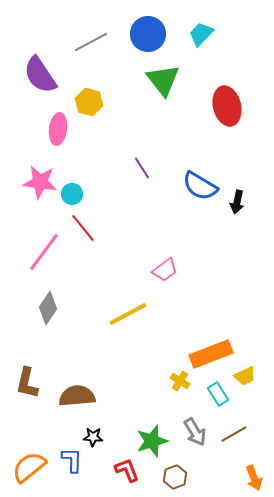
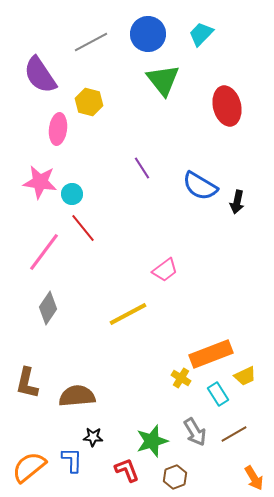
yellow cross: moved 1 px right, 3 px up
orange arrow: rotated 10 degrees counterclockwise
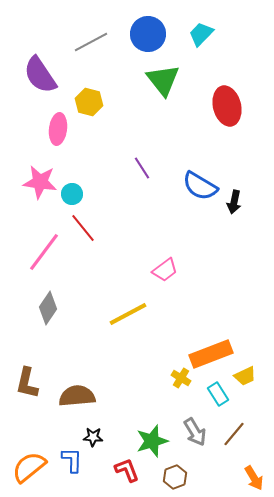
black arrow: moved 3 px left
brown line: rotated 20 degrees counterclockwise
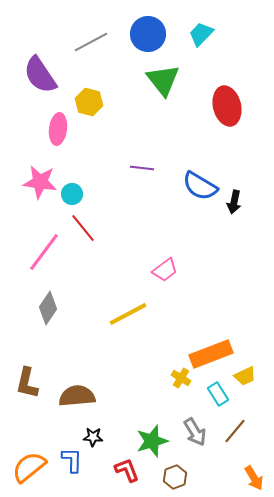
purple line: rotated 50 degrees counterclockwise
brown line: moved 1 px right, 3 px up
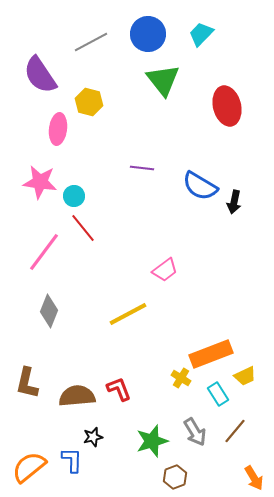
cyan circle: moved 2 px right, 2 px down
gray diamond: moved 1 px right, 3 px down; rotated 12 degrees counterclockwise
black star: rotated 18 degrees counterclockwise
red L-shape: moved 8 px left, 81 px up
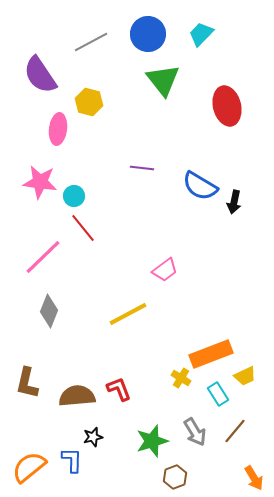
pink line: moved 1 px left, 5 px down; rotated 9 degrees clockwise
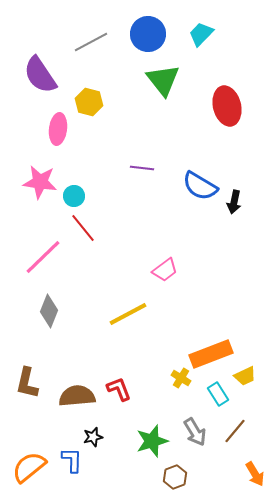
orange arrow: moved 1 px right, 4 px up
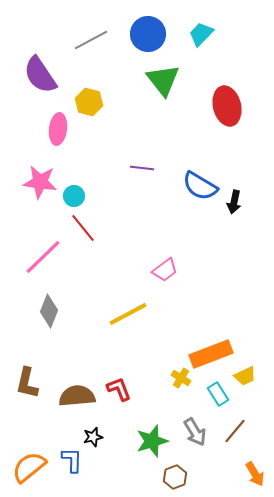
gray line: moved 2 px up
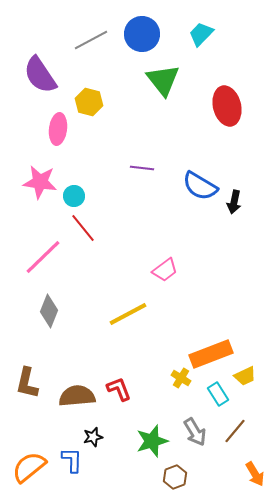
blue circle: moved 6 px left
